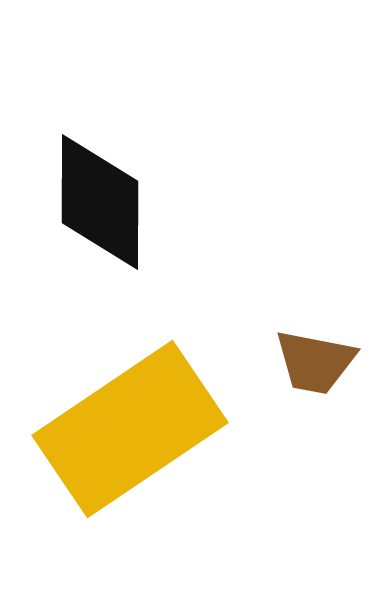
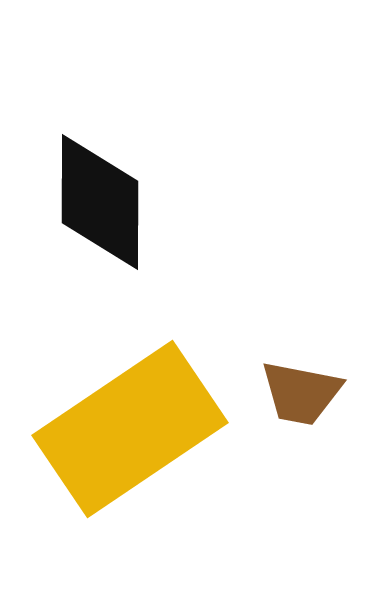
brown trapezoid: moved 14 px left, 31 px down
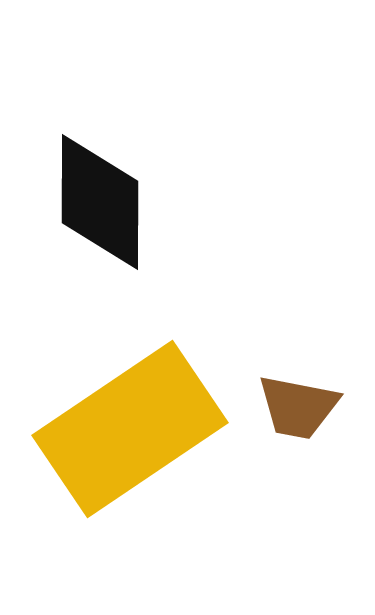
brown trapezoid: moved 3 px left, 14 px down
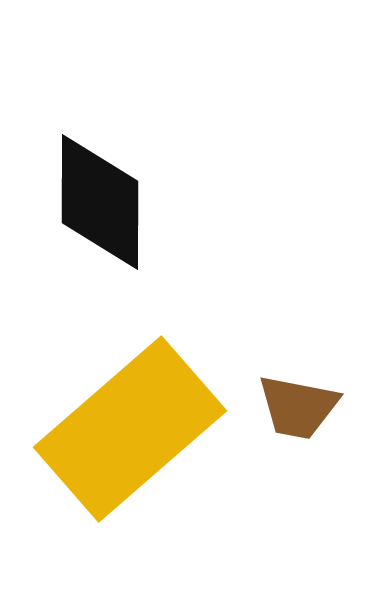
yellow rectangle: rotated 7 degrees counterclockwise
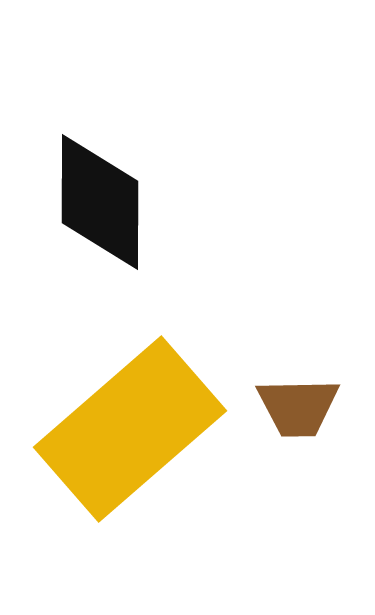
brown trapezoid: rotated 12 degrees counterclockwise
